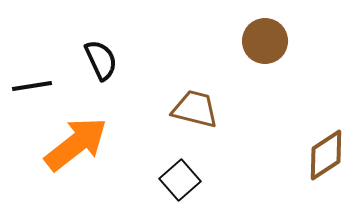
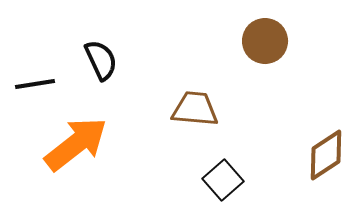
black line: moved 3 px right, 2 px up
brown trapezoid: rotated 9 degrees counterclockwise
black square: moved 43 px right
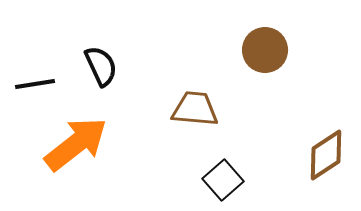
brown circle: moved 9 px down
black semicircle: moved 6 px down
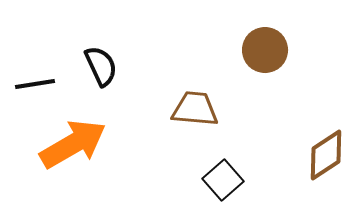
orange arrow: moved 3 px left; rotated 8 degrees clockwise
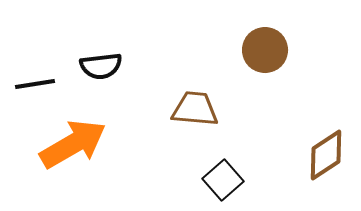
black semicircle: rotated 108 degrees clockwise
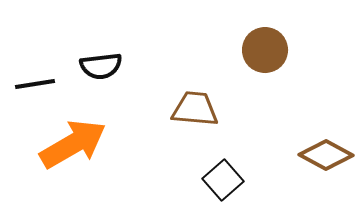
brown diamond: rotated 62 degrees clockwise
